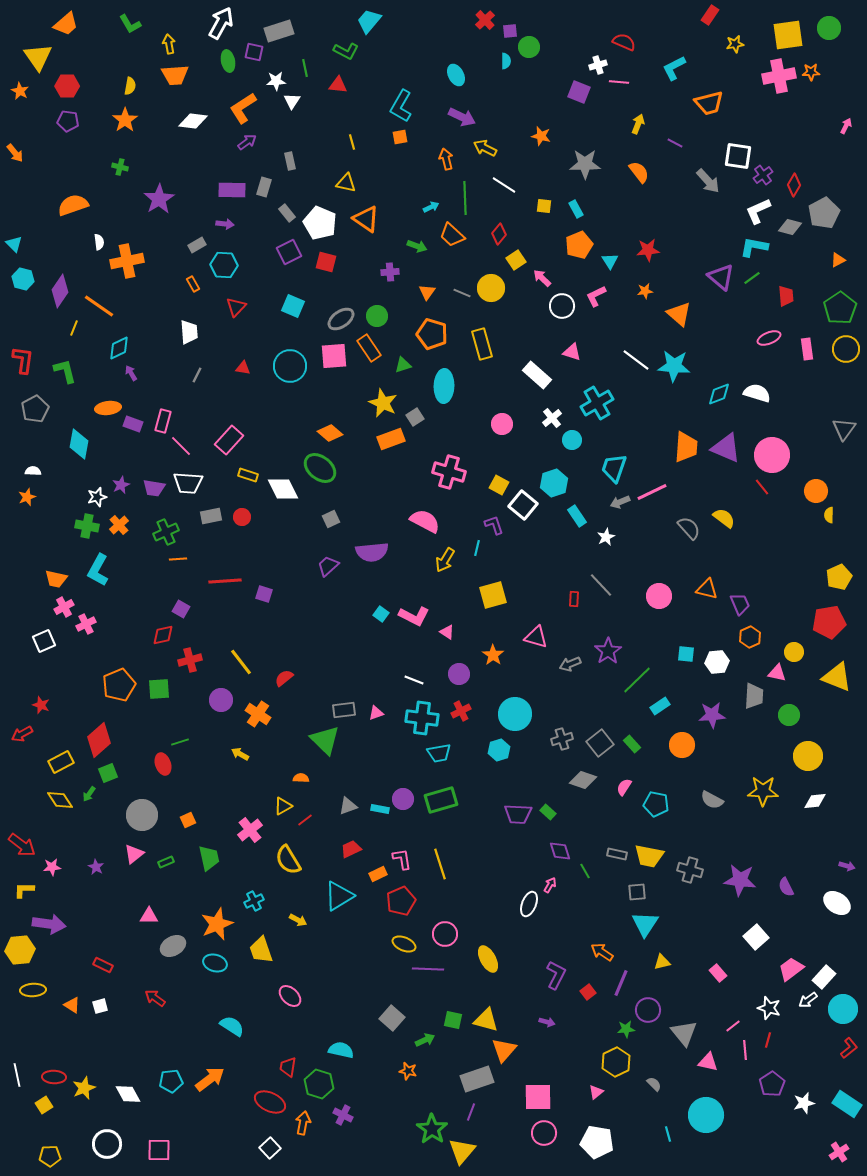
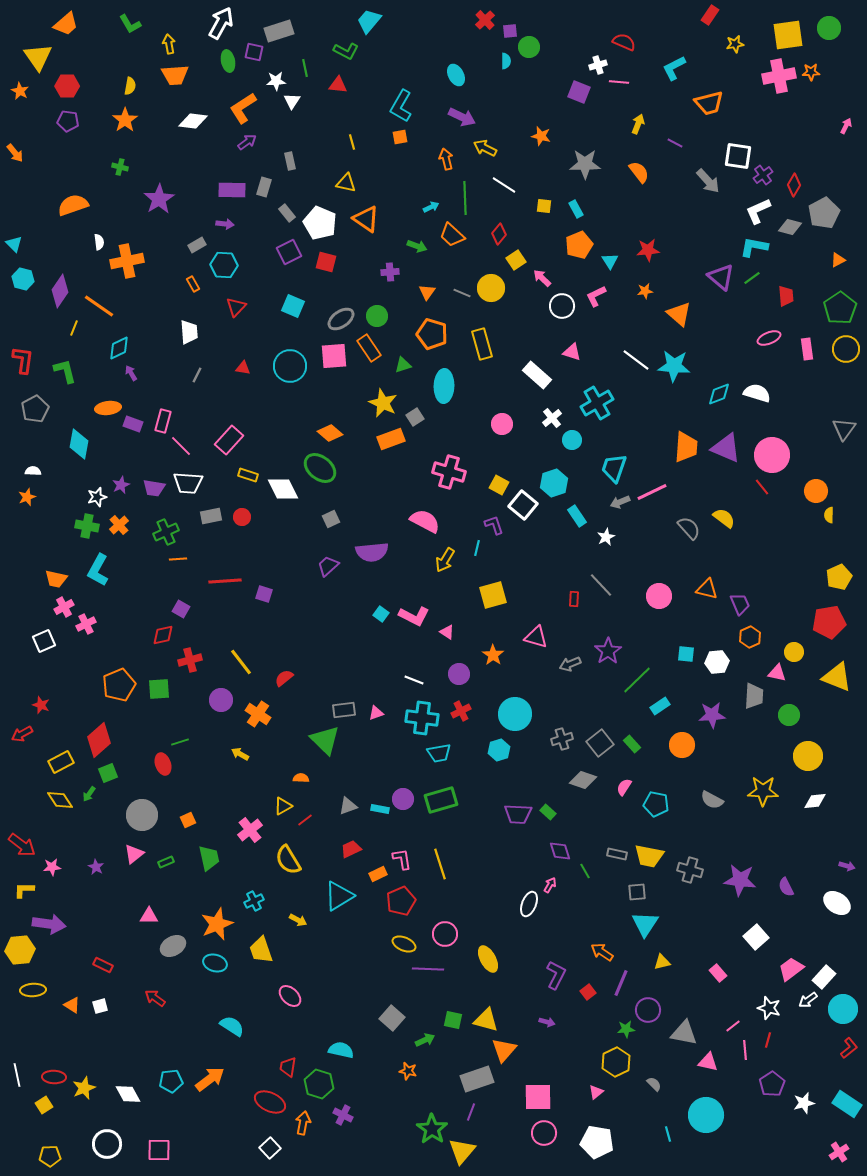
gray triangle at (684, 1033): rotated 40 degrees counterclockwise
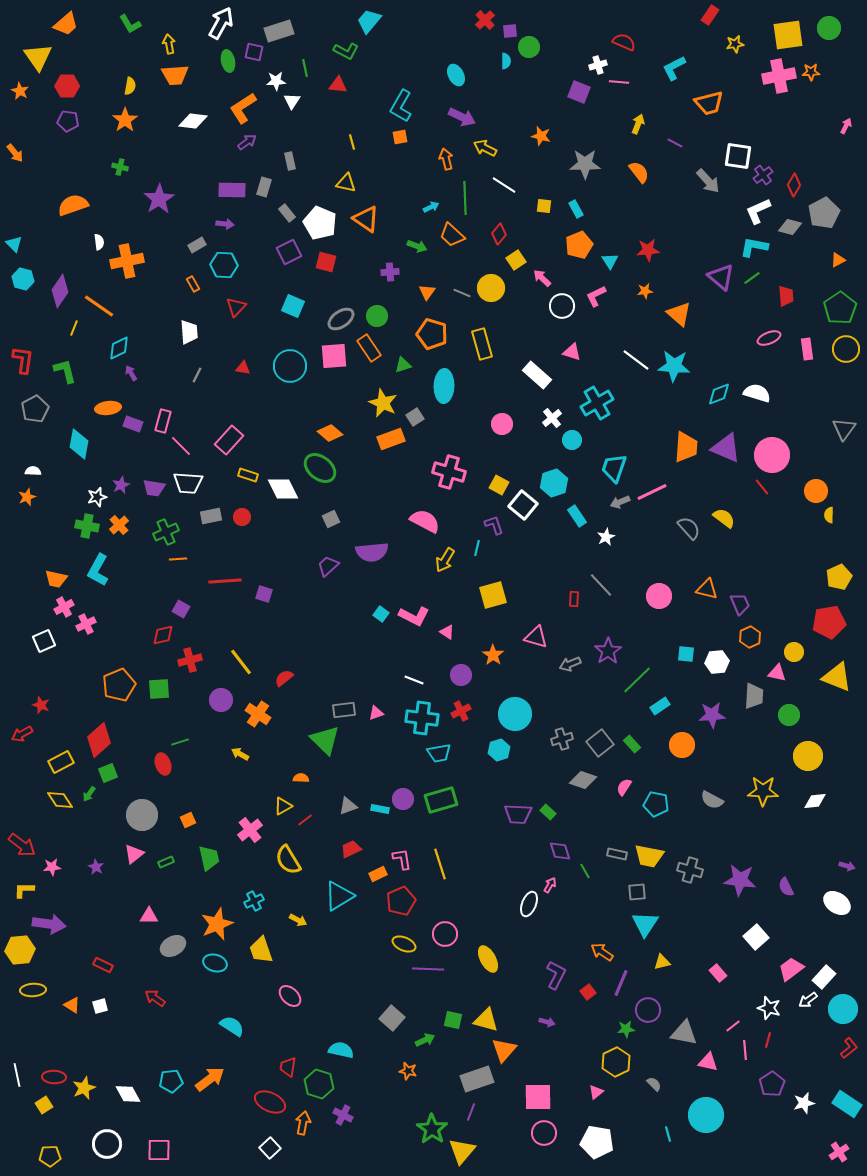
purple circle at (459, 674): moved 2 px right, 1 px down
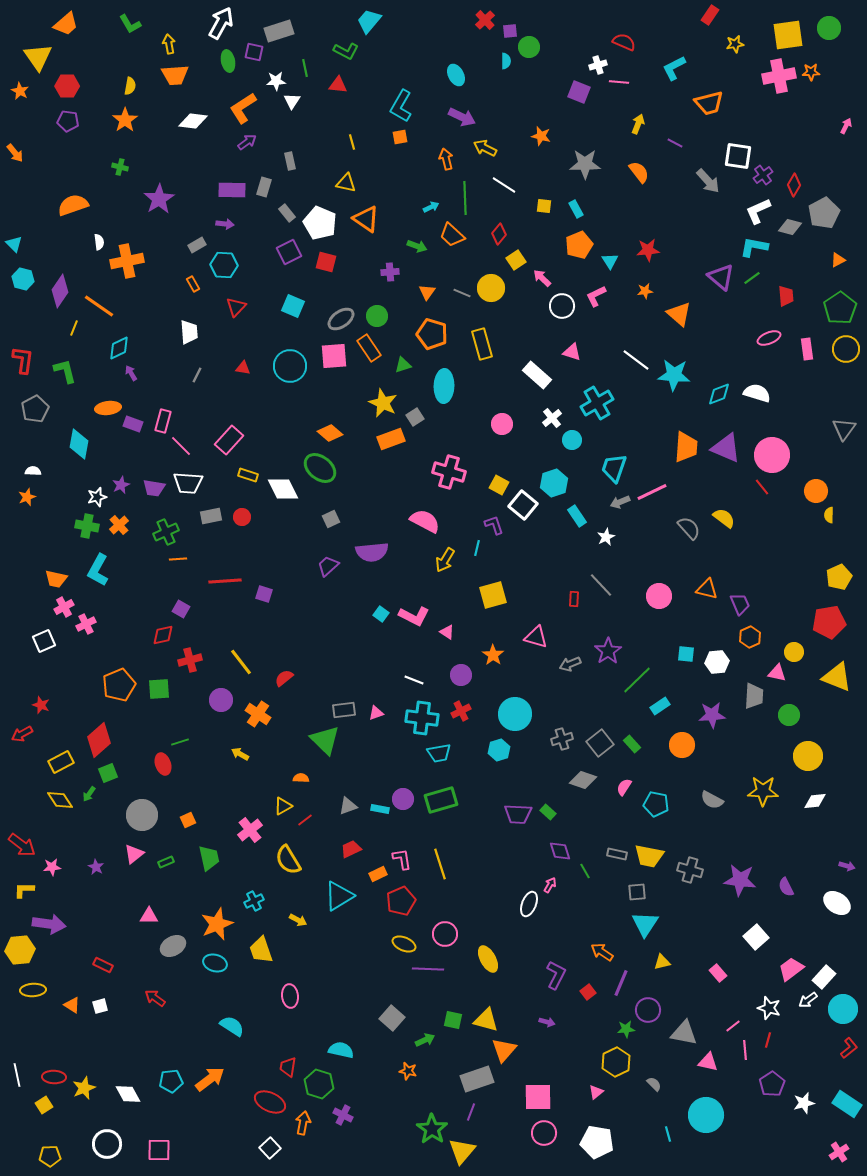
cyan star at (674, 366): moved 9 px down
pink ellipse at (290, 996): rotated 40 degrees clockwise
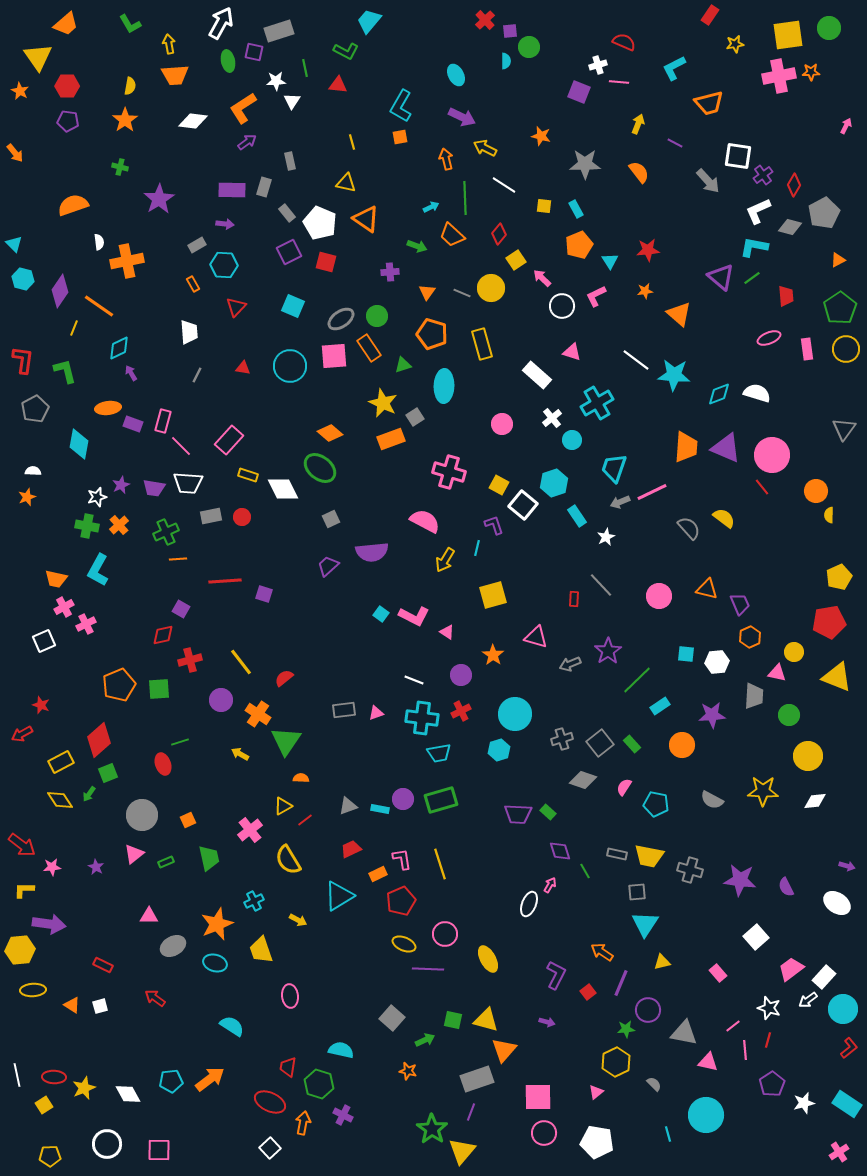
green triangle at (325, 740): moved 39 px left, 1 px down; rotated 20 degrees clockwise
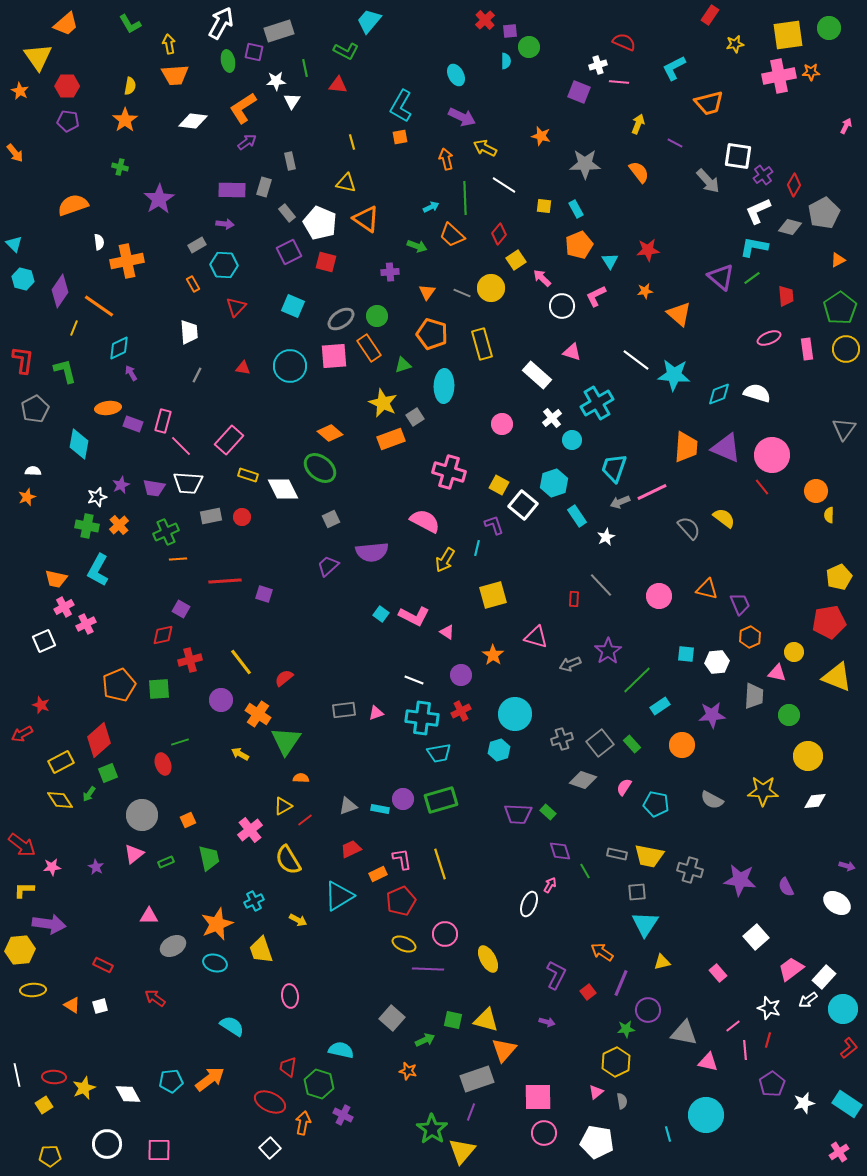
gray semicircle at (654, 1084): moved 32 px left, 17 px down; rotated 35 degrees clockwise
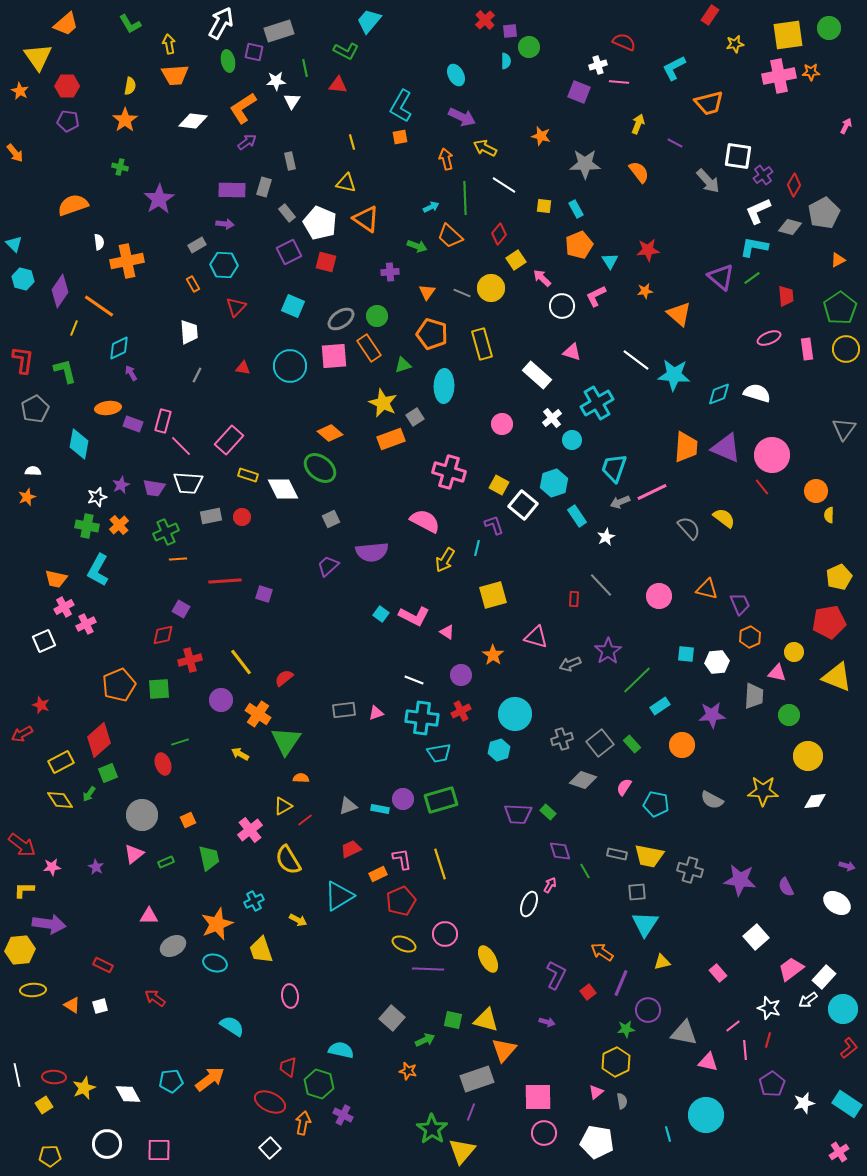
orange trapezoid at (452, 235): moved 2 px left, 1 px down
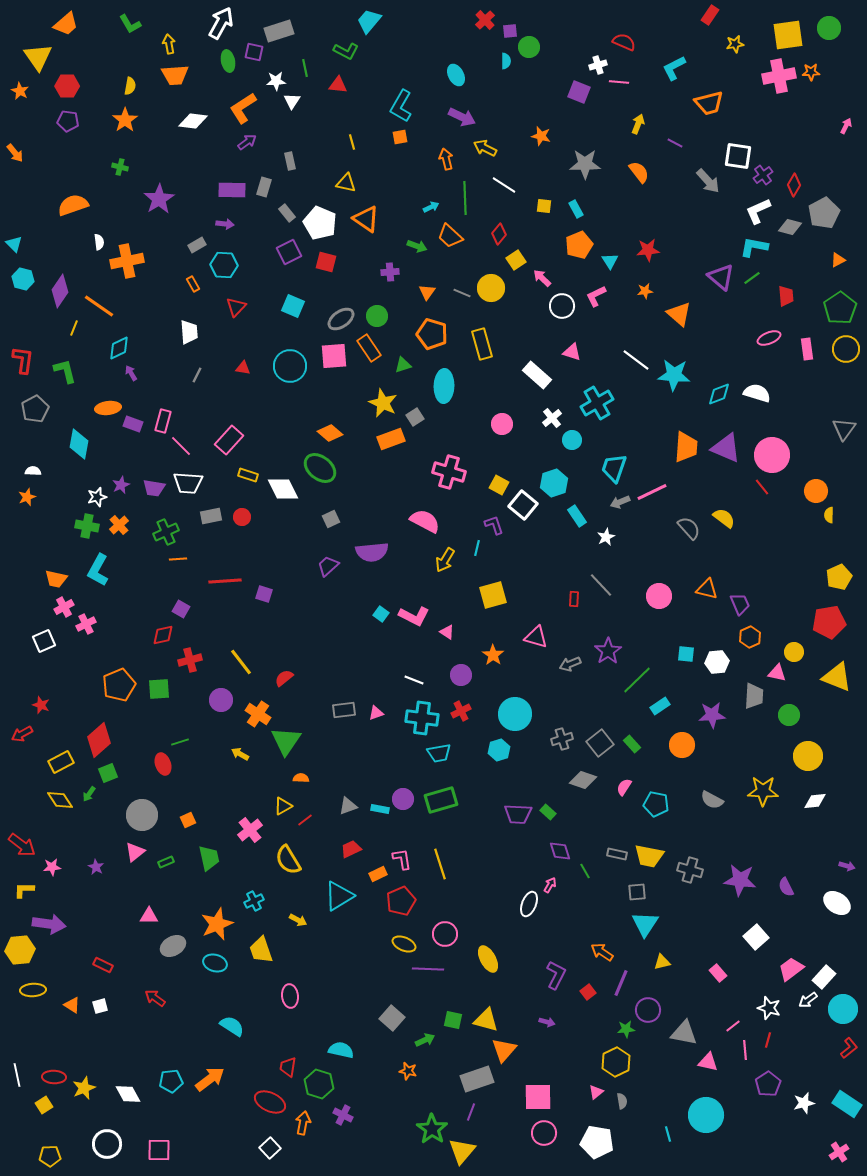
pink triangle at (134, 854): moved 1 px right, 2 px up
purple pentagon at (772, 1084): moved 4 px left
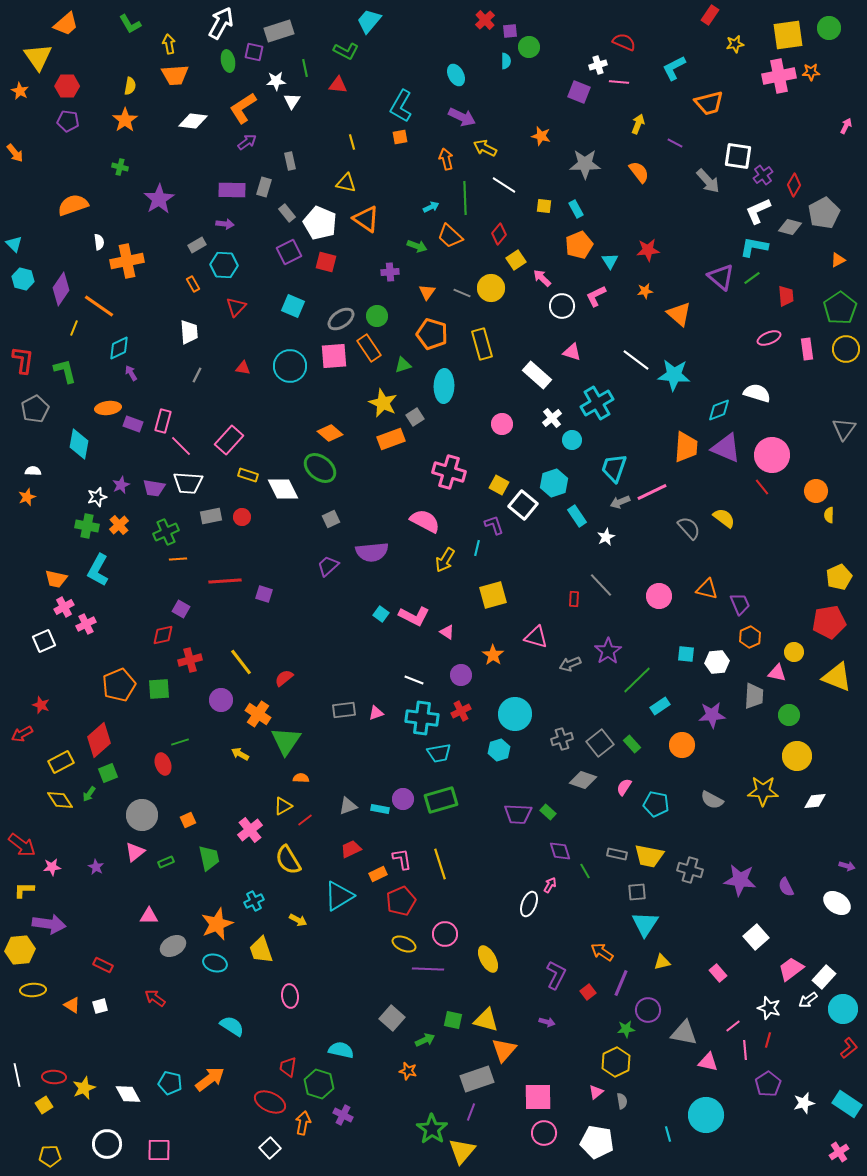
purple diamond at (60, 291): moved 1 px right, 2 px up
cyan diamond at (719, 394): moved 16 px down
yellow circle at (808, 756): moved 11 px left
cyan pentagon at (171, 1081): moved 1 px left, 2 px down; rotated 20 degrees clockwise
